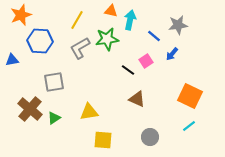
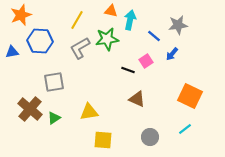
blue triangle: moved 8 px up
black line: rotated 16 degrees counterclockwise
cyan line: moved 4 px left, 3 px down
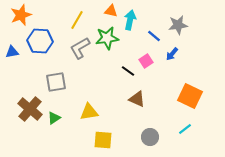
green star: moved 1 px up
black line: moved 1 px down; rotated 16 degrees clockwise
gray square: moved 2 px right
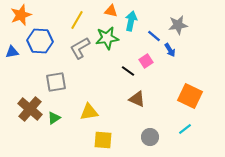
cyan arrow: moved 1 px right, 1 px down
blue arrow: moved 2 px left, 4 px up; rotated 72 degrees counterclockwise
